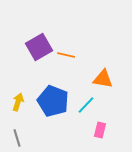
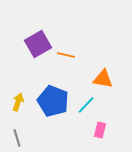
purple square: moved 1 px left, 3 px up
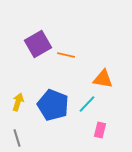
blue pentagon: moved 4 px down
cyan line: moved 1 px right, 1 px up
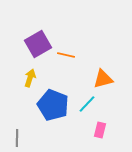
orange triangle: rotated 25 degrees counterclockwise
yellow arrow: moved 12 px right, 24 px up
gray line: rotated 18 degrees clockwise
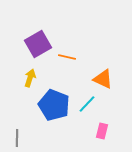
orange line: moved 1 px right, 2 px down
orange triangle: rotated 40 degrees clockwise
blue pentagon: moved 1 px right
pink rectangle: moved 2 px right, 1 px down
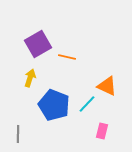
orange triangle: moved 4 px right, 7 px down
gray line: moved 1 px right, 4 px up
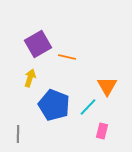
orange triangle: rotated 35 degrees clockwise
cyan line: moved 1 px right, 3 px down
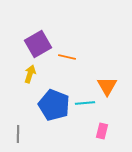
yellow arrow: moved 4 px up
cyan line: moved 3 px left, 4 px up; rotated 42 degrees clockwise
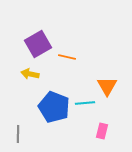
yellow arrow: rotated 96 degrees counterclockwise
blue pentagon: moved 2 px down
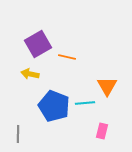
blue pentagon: moved 1 px up
